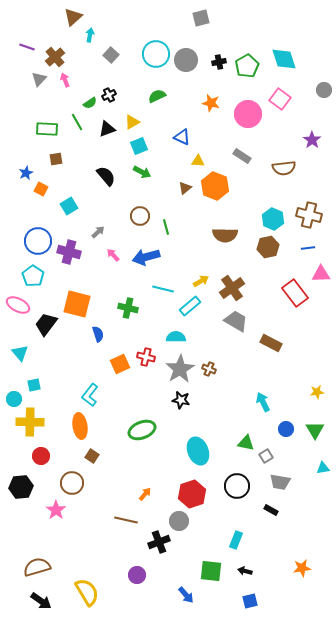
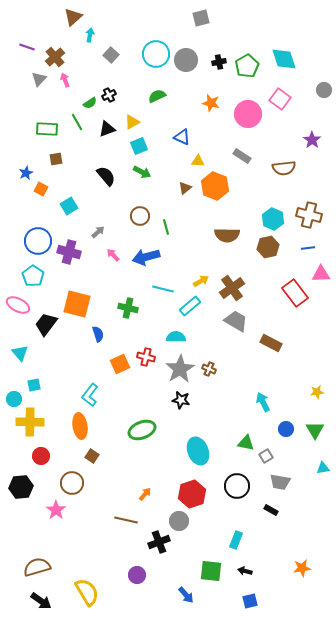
brown semicircle at (225, 235): moved 2 px right
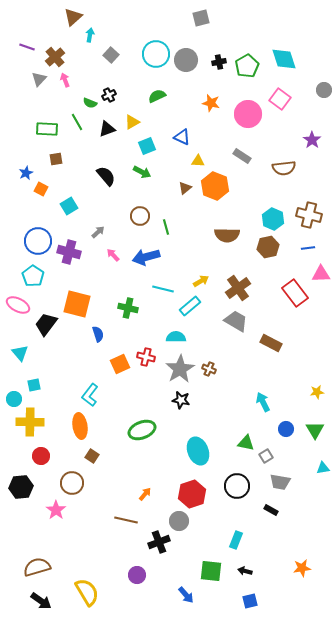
green semicircle at (90, 103): rotated 56 degrees clockwise
cyan square at (139, 146): moved 8 px right
brown cross at (232, 288): moved 6 px right
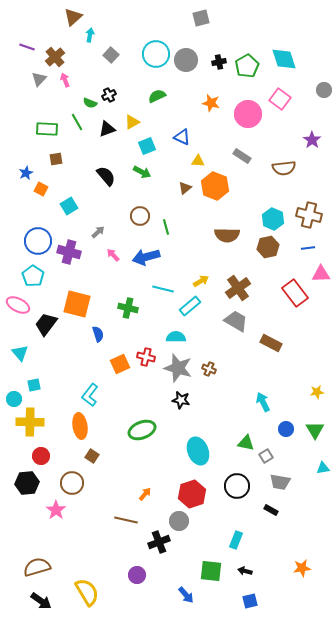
gray star at (180, 369): moved 2 px left, 1 px up; rotated 24 degrees counterclockwise
black hexagon at (21, 487): moved 6 px right, 4 px up
